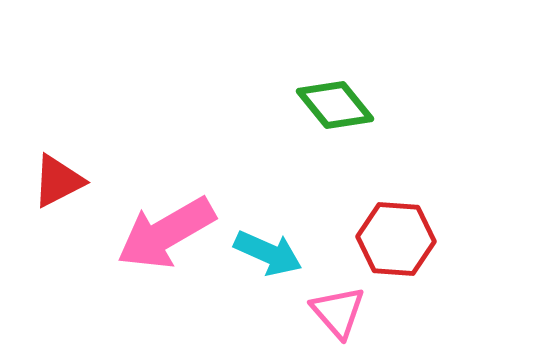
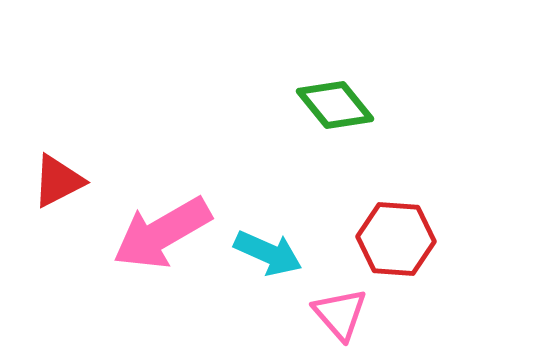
pink arrow: moved 4 px left
pink triangle: moved 2 px right, 2 px down
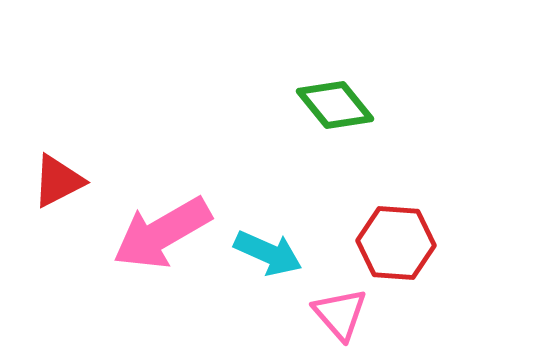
red hexagon: moved 4 px down
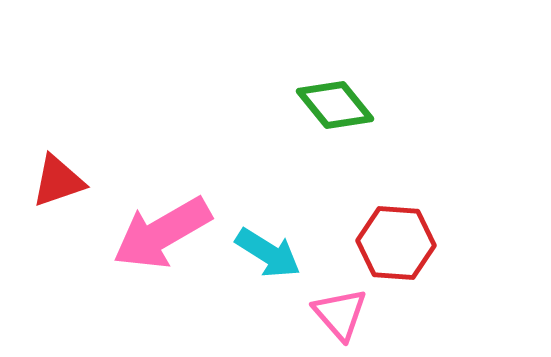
red triangle: rotated 8 degrees clockwise
cyan arrow: rotated 8 degrees clockwise
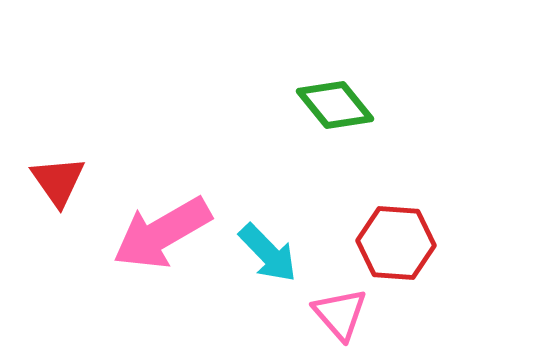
red triangle: rotated 46 degrees counterclockwise
cyan arrow: rotated 14 degrees clockwise
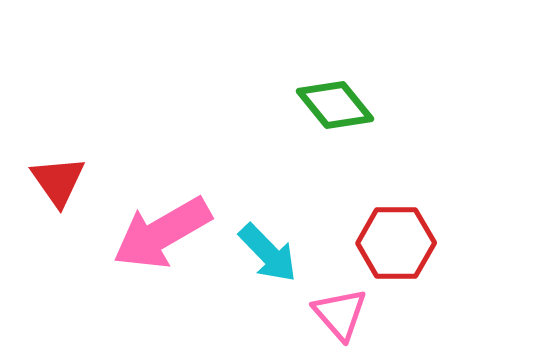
red hexagon: rotated 4 degrees counterclockwise
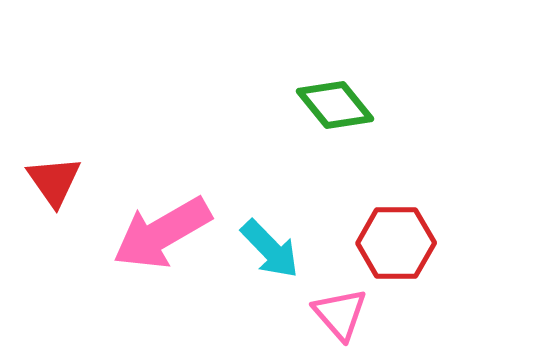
red triangle: moved 4 px left
cyan arrow: moved 2 px right, 4 px up
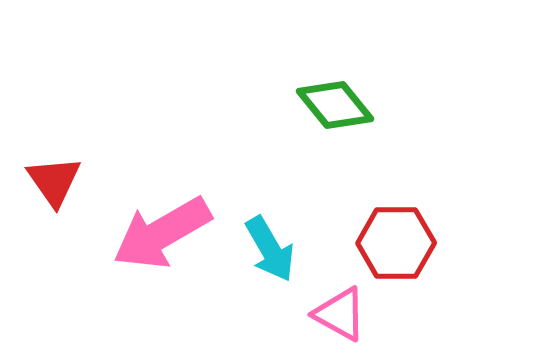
cyan arrow: rotated 14 degrees clockwise
pink triangle: rotated 20 degrees counterclockwise
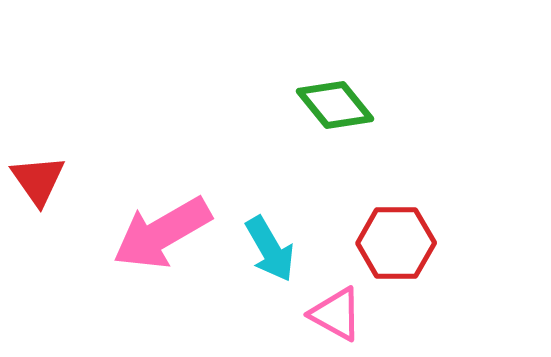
red triangle: moved 16 px left, 1 px up
pink triangle: moved 4 px left
